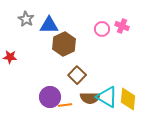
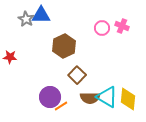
blue triangle: moved 8 px left, 10 px up
pink circle: moved 1 px up
brown hexagon: moved 2 px down
orange line: moved 4 px left, 1 px down; rotated 24 degrees counterclockwise
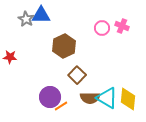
cyan triangle: moved 1 px down
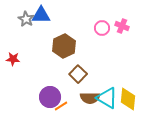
red star: moved 3 px right, 2 px down
brown square: moved 1 px right, 1 px up
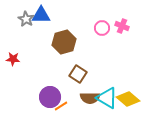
brown hexagon: moved 4 px up; rotated 10 degrees clockwise
brown square: rotated 12 degrees counterclockwise
yellow diamond: rotated 55 degrees counterclockwise
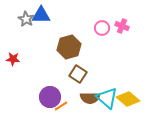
brown hexagon: moved 5 px right, 5 px down
cyan triangle: rotated 10 degrees clockwise
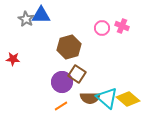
brown square: moved 1 px left
purple circle: moved 12 px right, 15 px up
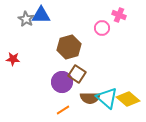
pink cross: moved 3 px left, 11 px up
orange line: moved 2 px right, 4 px down
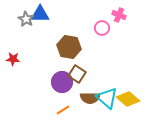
blue triangle: moved 1 px left, 1 px up
brown hexagon: rotated 25 degrees clockwise
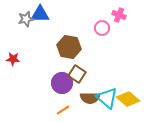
gray star: rotated 28 degrees clockwise
purple circle: moved 1 px down
